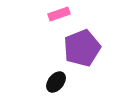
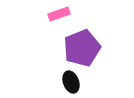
black ellipse: moved 15 px right; rotated 60 degrees counterclockwise
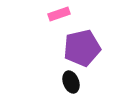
purple pentagon: rotated 9 degrees clockwise
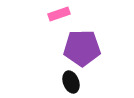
purple pentagon: rotated 12 degrees clockwise
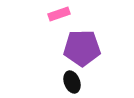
black ellipse: moved 1 px right
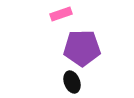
pink rectangle: moved 2 px right
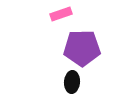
black ellipse: rotated 25 degrees clockwise
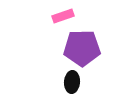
pink rectangle: moved 2 px right, 2 px down
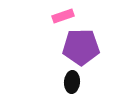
purple pentagon: moved 1 px left, 1 px up
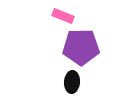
pink rectangle: rotated 40 degrees clockwise
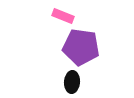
purple pentagon: rotated 9 degrees clockwise
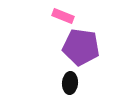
black ellipse: moved 2 px left, 1 px down
